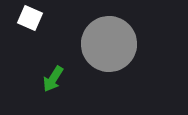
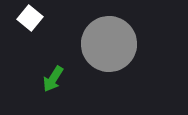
white square: rotated 15 degrees clockwise
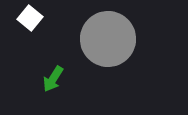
gray circle: moved 1 px left, 5 px up
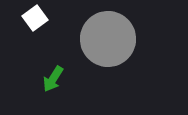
white square: moved 5 px right; rotated 15 degrees clockwise
